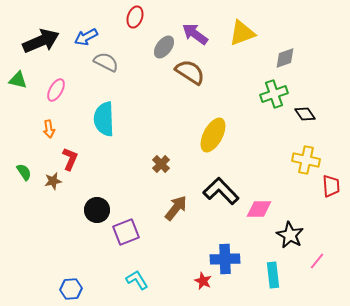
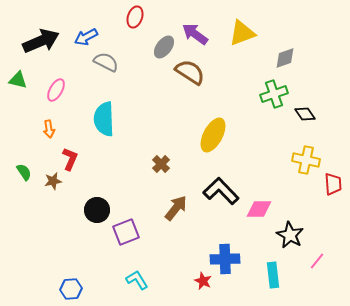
red trapezoid: moved 2 px right, 2 px up
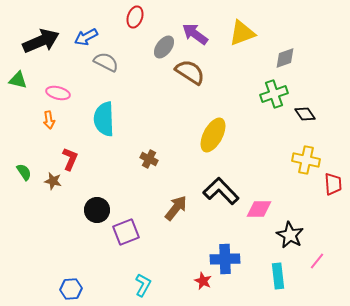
pink ellipse: moved 2 px right, 3 px down; rotated 75 degrees clockwise
orange arrow: moved 9 px up
brown cross: moved 12 px left, 5 px up; rotated 18 degrees counterclockwise
brown star: rotated 24 degrees clockwise
cyan rectangle: moved 5 px right, 1 px down
cyan L-shape: moved 6 px right, 5 px down; rotated 60 degrees clockwise
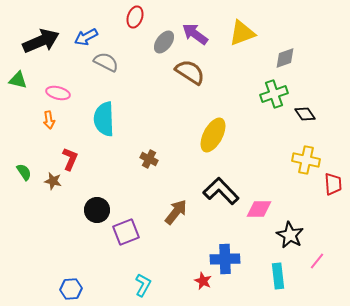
gray ellipse: moved 5 px up
brown arrow: moved 4 px down
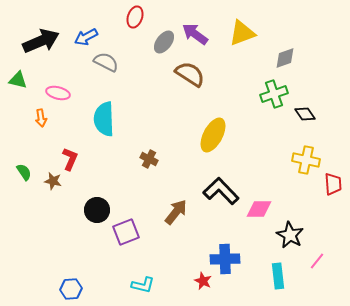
brown semicircle: moved 2 px down
orange arrow: moved 8 px left, 2 px up
cyan L-shape: rotated 75 degrees clockwise
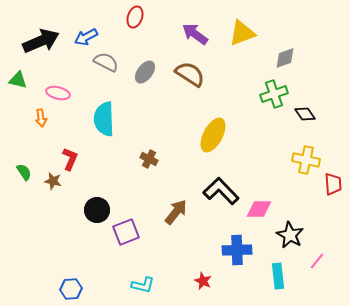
gray ellipse: moved 19 px left, 30 px down
blue cross: moved 12 px right, 9 px up
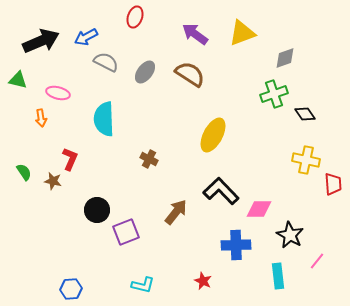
blue cross: moved 1 px left, 5 px up
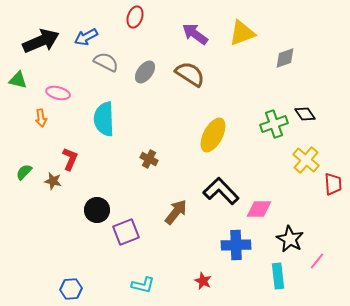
green cross: moved 30 px down
yellow cross: rotated 28 degrees clockwise
green semicircle: rotated 102 degrees counterclockwise
black star: moved 4 px down
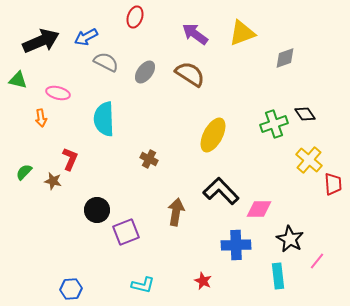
yellow cross: moved 3 px right
brown arrow: rotated 28 degrees counterclockwise
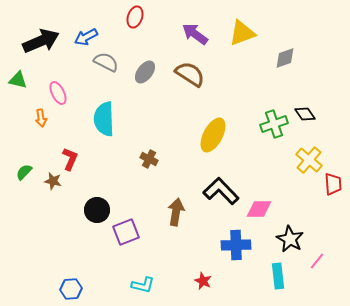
pink ellipse: rotated 50 degrees clockwise
